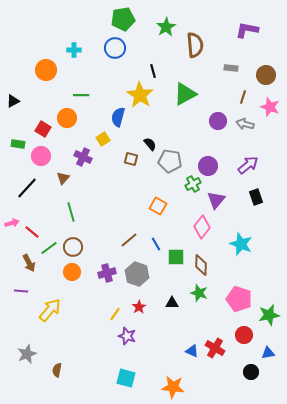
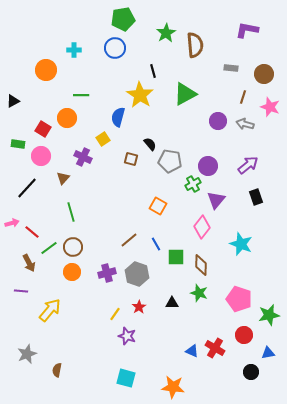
green star at (166, 27): moved 6 px down
brown circle at (266, 75): moved 2 px left, 1 px up
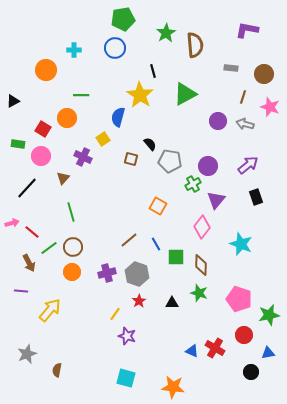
red star at (139, 307): moved 6 px up
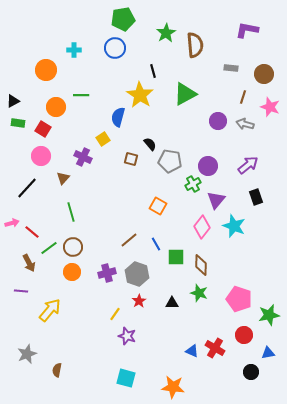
orange circle at (67, 118): moved 11 px left, 11 px up
green rectangle at (18, 144): moved 21 px up
cyan star at (241, 244): moved 7 px left, 18 px up
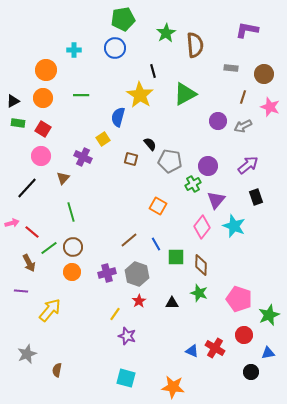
orange circle at (56, 107): moved 13 px left, 9 px up
gray arrow at (245, 124): moved 2 px left, 2 px down; rotated 42 degrees counterclockwise
green star at (269, 315): rotated 10 degrees counterclockwise
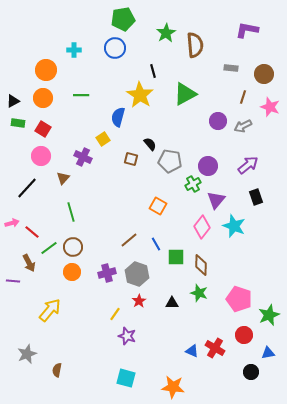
purple line at (21, 291): moved 8 px left, 10 px up
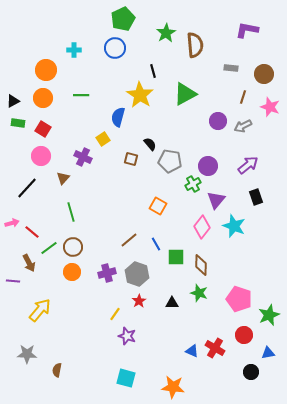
green pentagon at (123, 19): rotated 15 degrees counterclockwise
yellow arrow at (50, 310): moved 10 px left
gray star at (27, 354): rotated 24 degrees clockwise
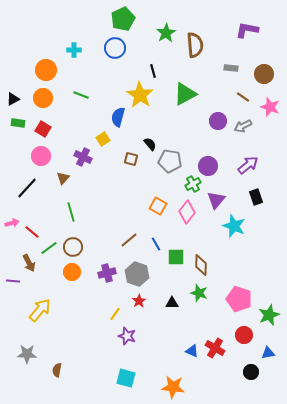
green line at (81, 95): rotated 21 degrees clockwise
brown line at (243, 97): rotated 72 degrees counterclockwise
black triangle at (13, 101): moved 2 px up
pink diamond at (202, 227): moved 15 px left, 15 px up
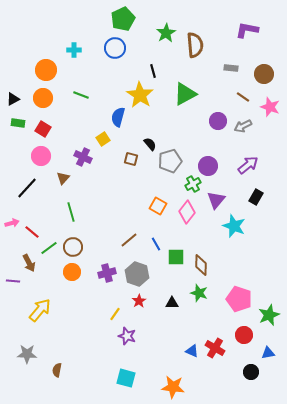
gray pentagon at (170, 161): rotated 25 degrees counterclockwise
black rectangle at (256, 197): rotated 49 degrees clockwise
